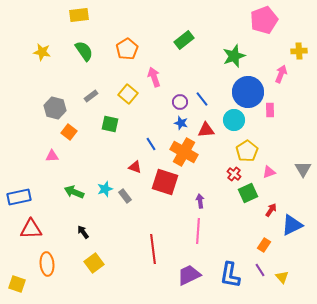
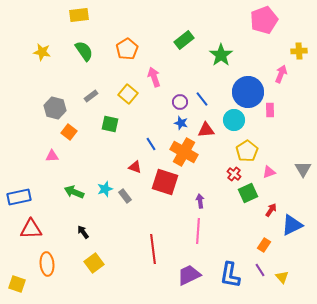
green star at (234, 56): moved 13 px left, 1 px up; rotated 15 degrees counterclockwise
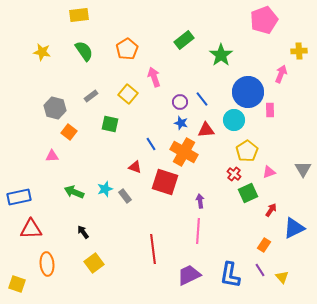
blue triangle at (292, 225): moved 2 px right, 3 px down
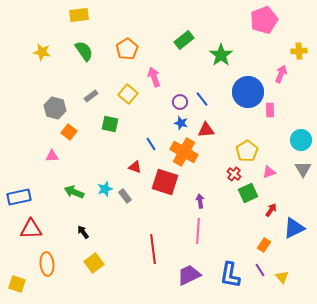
cyan circle at (234, 120): moved 67 px right, 20 px down
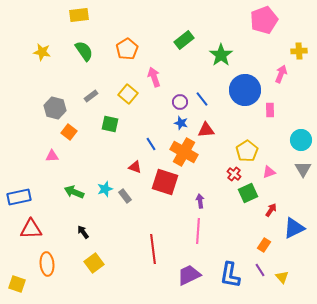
blue circle at (248, 92): moved 3 px left, 2 px up
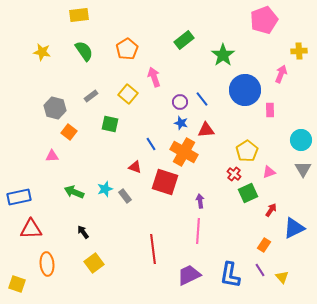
green star at (221, 55): moved 2 px right
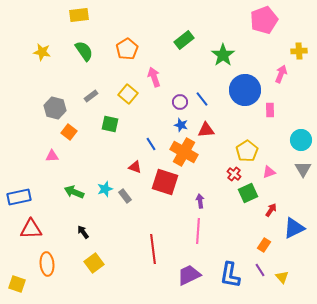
blue star at (181, 123): moved 2 px down
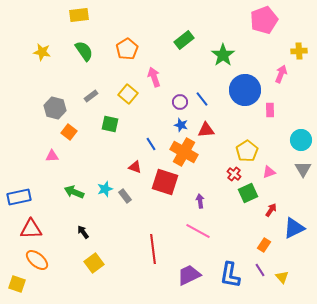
pink line at (198, 231): rotated 65 degrees counterclockwise
orange ellipse at (47, 264): moved 10 px left, 4 px up; rotated 45 degrees counterclockwise
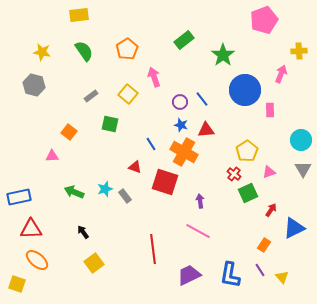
gray hexagon at (55, 108): moved 21 px left, 23 px up
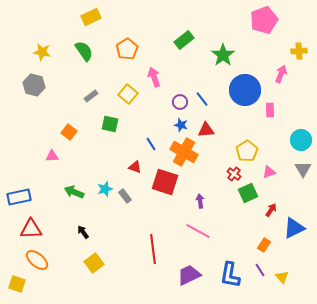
yellow rectangle at (79, 15): moved 12 px right, 2 px down; rotated 18 degrees counterclockwise
